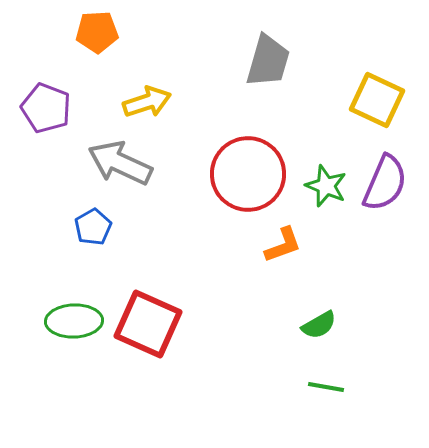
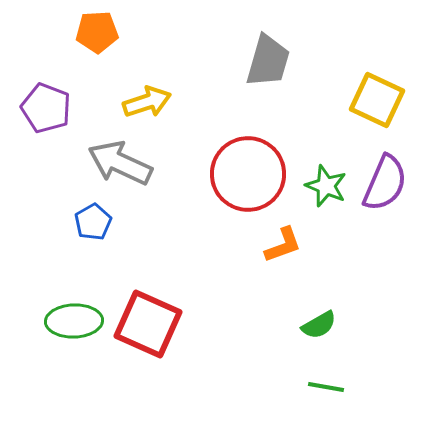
blue pentagon: moved 5 px up
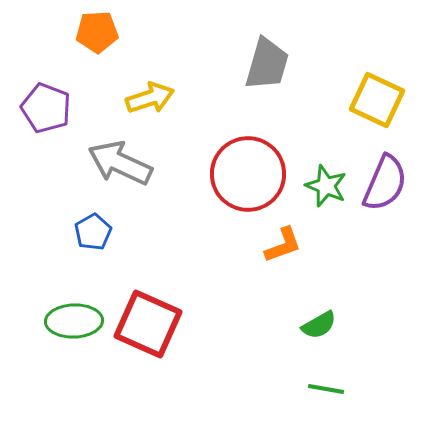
gray trapezoid: moved 1 px left, 3 px down
yellow arrow: moved 3 px right, 4 px up
blue pentagon: moved 10 px down
green line: moved 2 px down
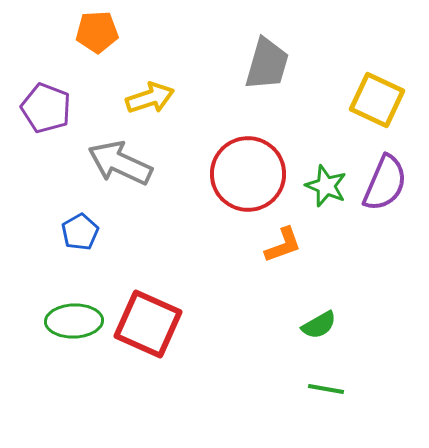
blue pentagon: moved 13 px left
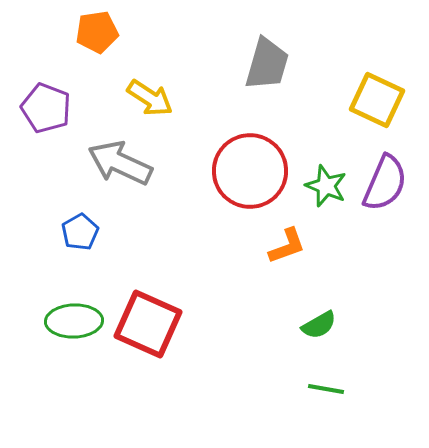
orange pentagon: rotated 6 degrees counterclockwise
yellow arrow: rotated 51 degrees clockwise
red circle: moved 2 px right, 3 px up
orange L-shape: moved 4 px right, 1 px down
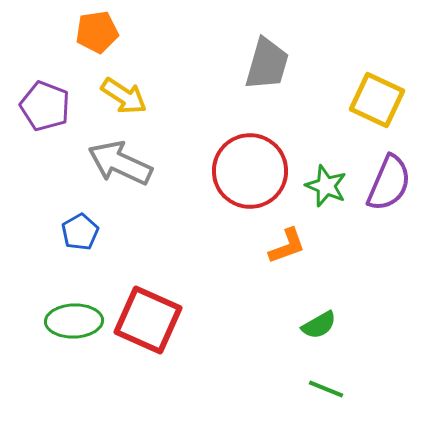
yellow arrow: moved 26 px left, 2 px up
purple pentagon: moved 1 px left, 2 px up
purple semicircle: moved 4 px right
red square: moved 4 px up
green line: rotated 12 degrees clockwise
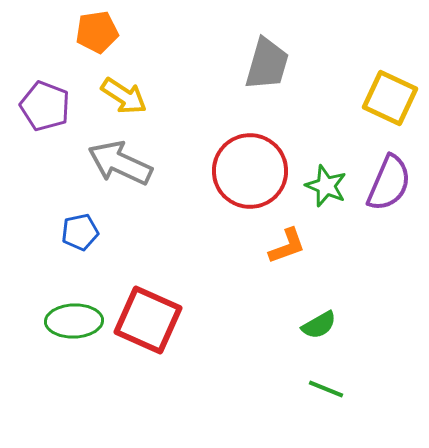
yellow square: moved 13 px right, 2 px up
blue pentagon: rotated 18 degrees clockwise
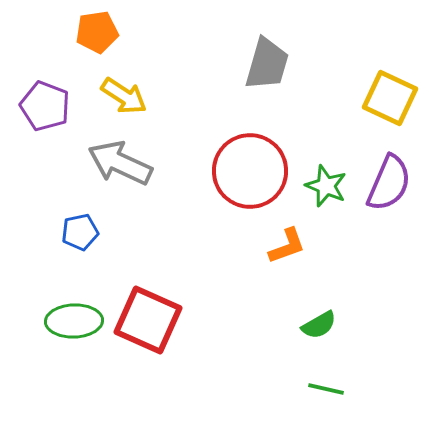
green line: rotated 9 degrees counterclockwise
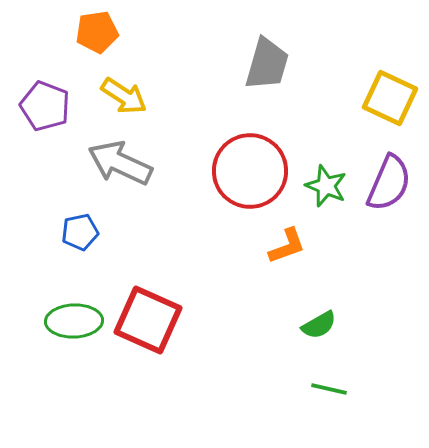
green line: moved 3 px right
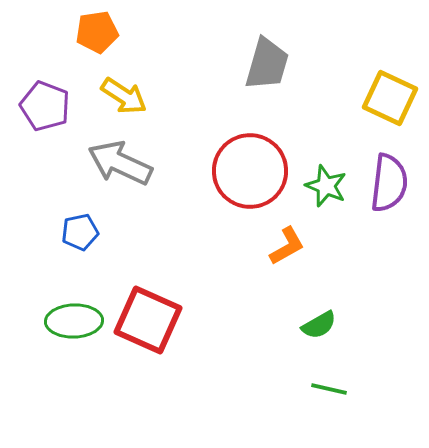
purple semicircle: rotated 16 degrees counterclockwise
orange L-shape: rotated 9 degrees counterclockwise
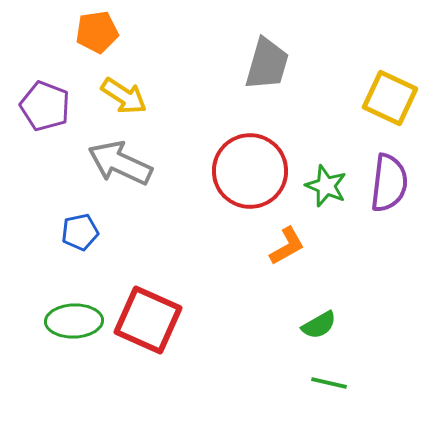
green line: moved 6 px up
